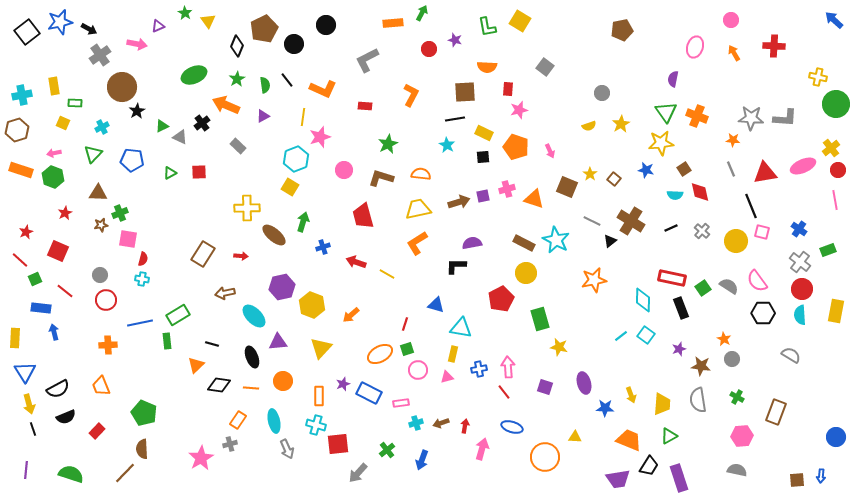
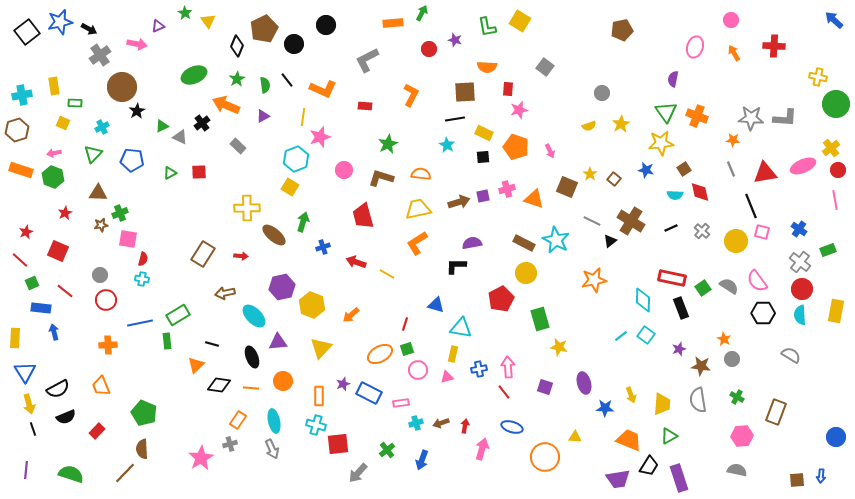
green square at (35, 279): moved 3 px left, 4 px down
gray arrow at (287, 449): moved 15 px left
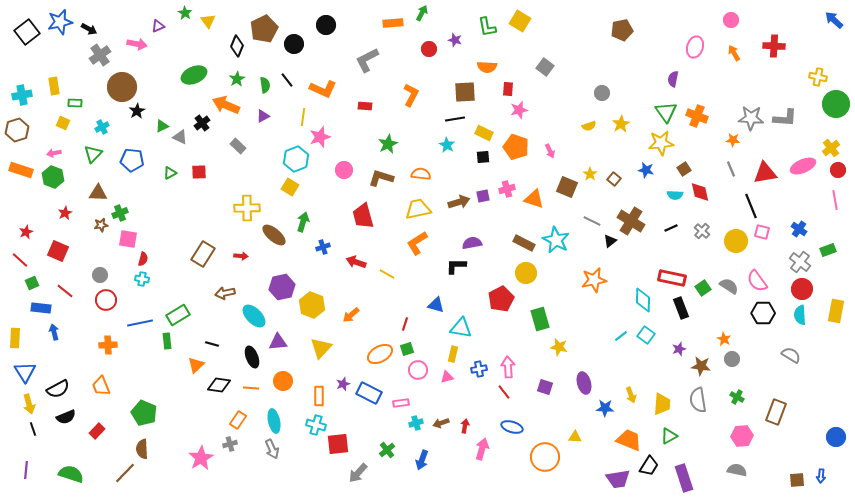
purple rectangle at (679, 478): moved 5 px right
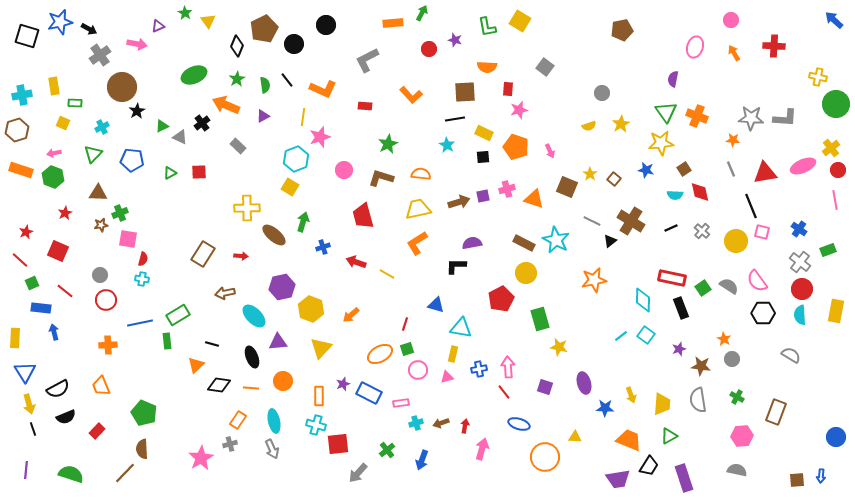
black square at (27, 32): moved 4 px down; rotated 35 degrees counterclockwise
orange L-shape at (411, 95): rotated 110 degrees clockwise
yellow hexagon at (312, 305): moved 1 px left, 4 px down
blue ellipse at (512, 427): moved 7 px right, 3 px up
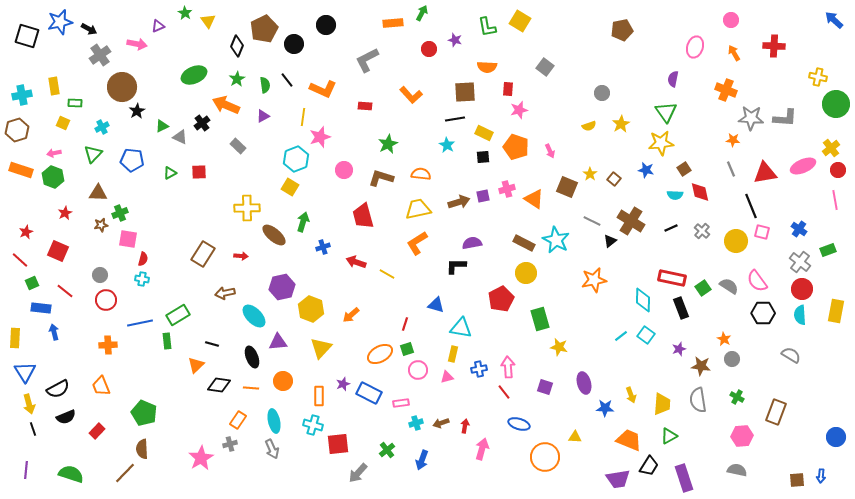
orange cross at (697, 116): moved 29 px right, 26 px up
orange triangle at (534, 199): rotated 15 degrees clockwise
cyan cross at (316, 425): moved 3 px left
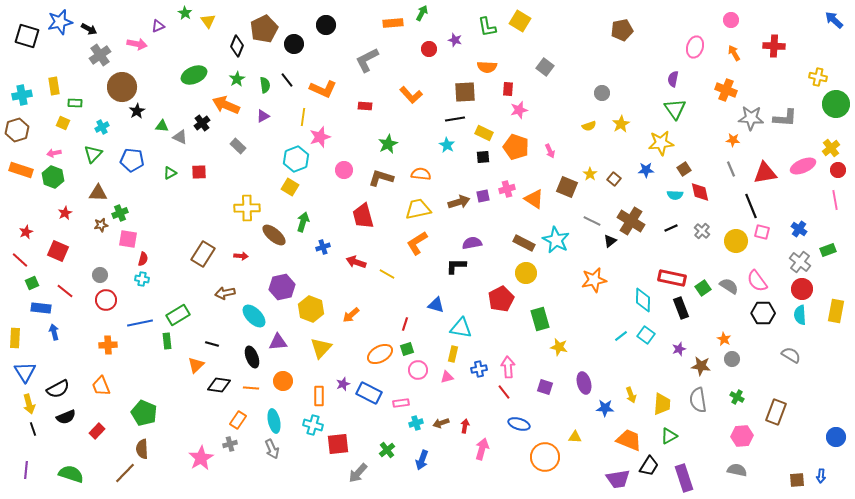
green triangle at (666, 112): moved 9 px right, 3 px up
green triangle at (162, 126): rotated 32 degrees clockwise
blue star at (646, 170): rotated 14 degrees counterclockwise
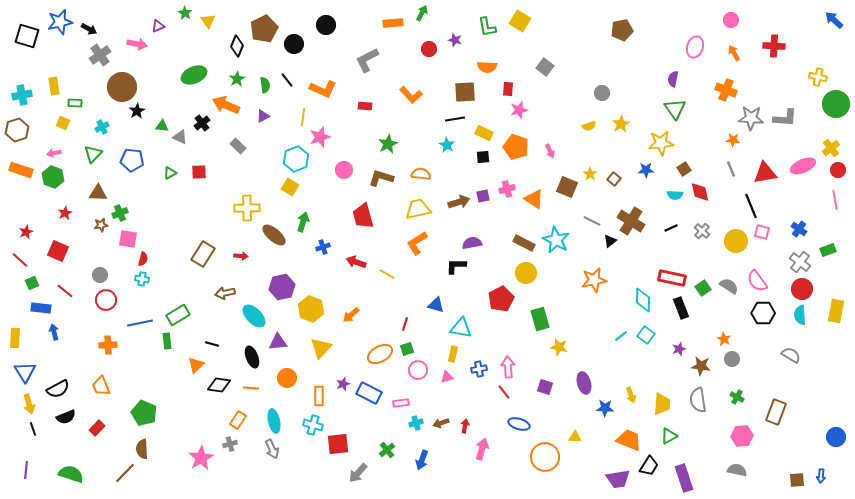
orange circle at (283, 381): moved 4 px right, 3 px up
red rectangle at (97, 431): moved 3 px up
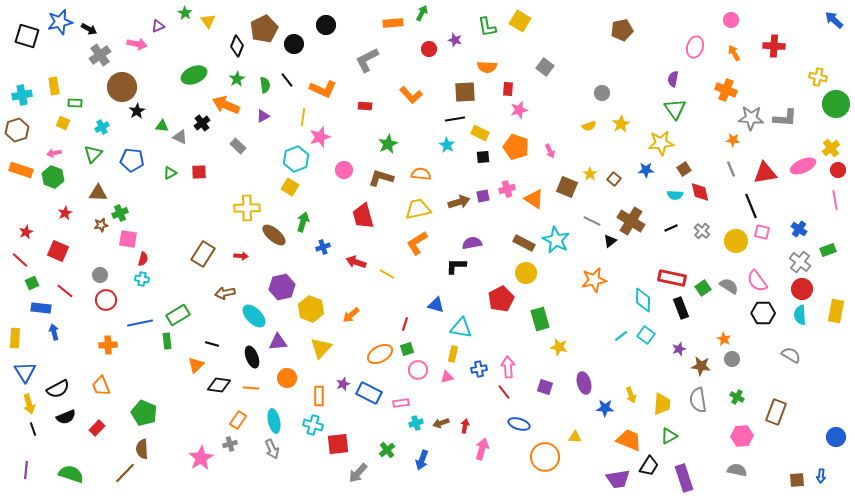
yellow rectangle at (484, 133): moved 4 px left
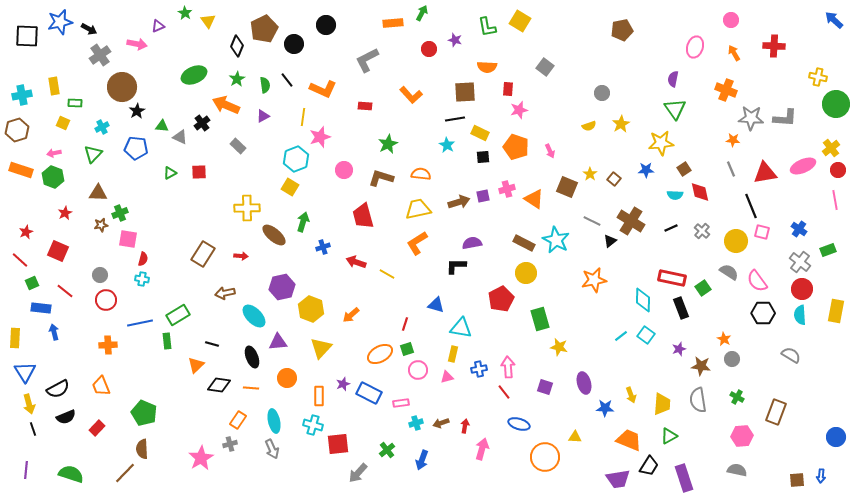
black square at (27, 36): rotated 15 degrees counterclockwise
blue pentagon at (132, 160): moved 4 px right, 12 px up
gray semicircle at (729, 286): moved 14 px up
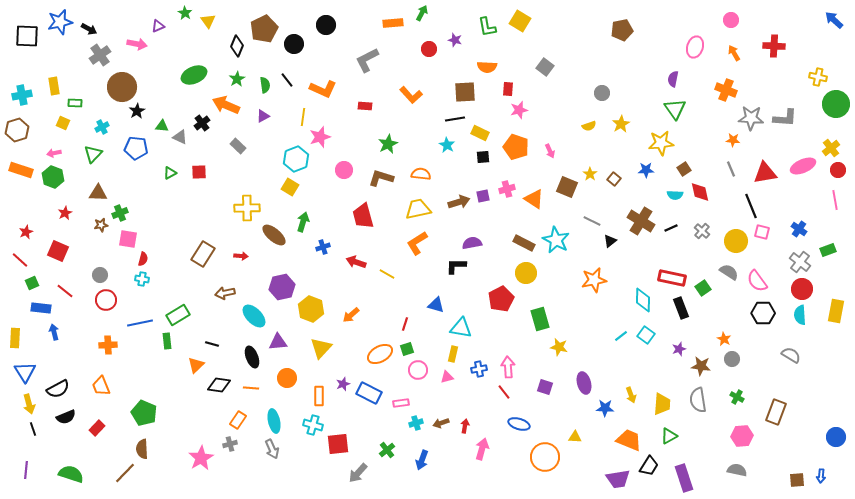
brown cross at (631, 221): moved 10 px right
